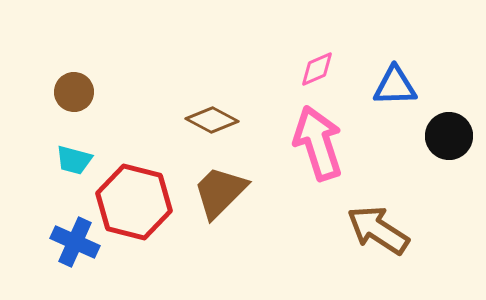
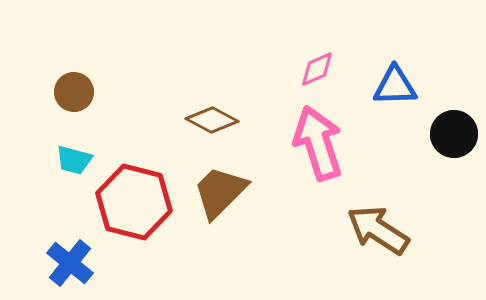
black circle: moved 5 px right, 2 px up
blue cross: moved 5 px left, 21 px down; rotated 15 degrees clockwise
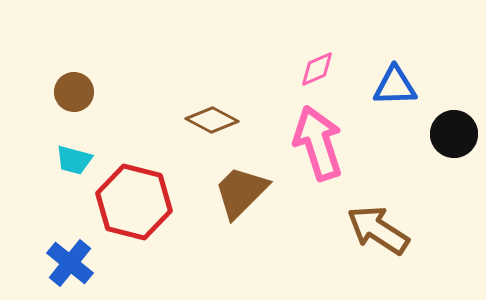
brown trapezoid: moved 21 px right
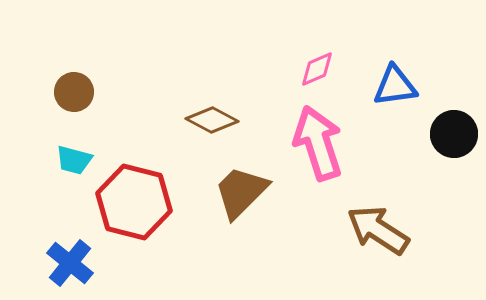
blue triangle: rotated 6 degrees counterclockwise
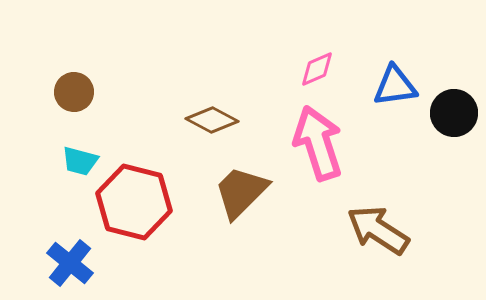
black circle: moved 21 px up
cyan trapezoid: moved 6 px right, 1 px down
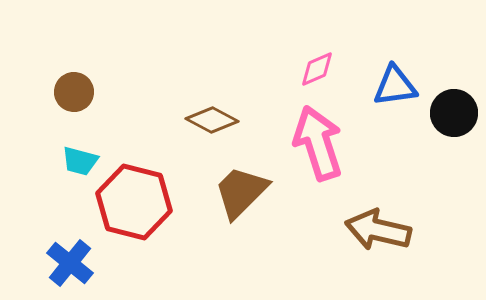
brown arrow: rotated 20 degrees counterclockwise
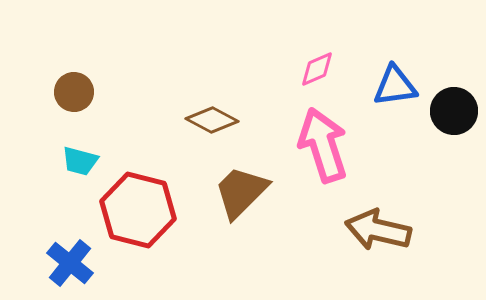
black circle: moved 2 px up
pink arrow: moved 5 px right, 2 px down
red hexagon: moved 4 px right, 8 px down
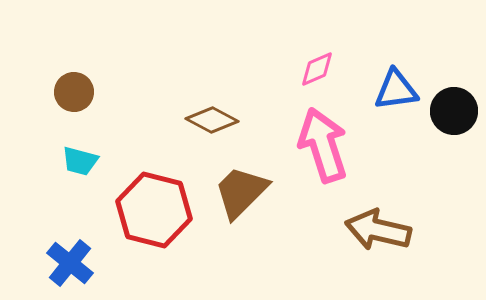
blue triangle: moved 1 px right, 4 px down
red hexagon: moved 16 px right
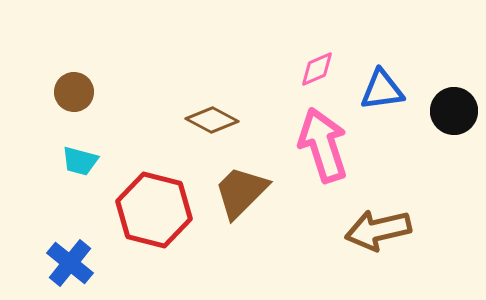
blue triangle: moved 14 px left
brown arrow: rotated 26 degrees counterclockwise
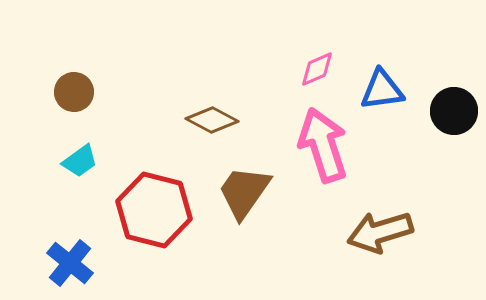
cyan trapezoid: rotated 51 degrees counterclockwise
brown trapezoid: moved 3 px right; rotated 10 degrees counterclockwise
brown arrow: moved 2 px right, 2 px down; rotated 4 degrees counterclockwise
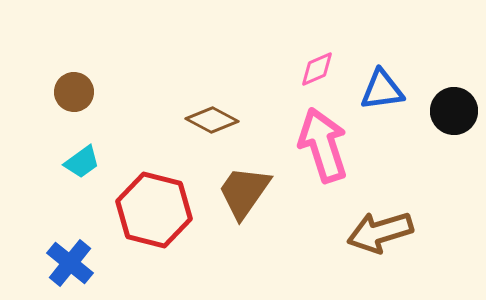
cyan trapezoid: moved 2 px right, 1 px down
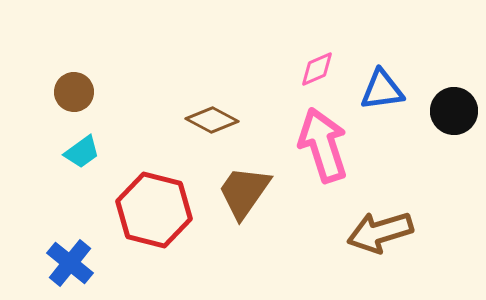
cyan trapezoid: moved 10 px up
